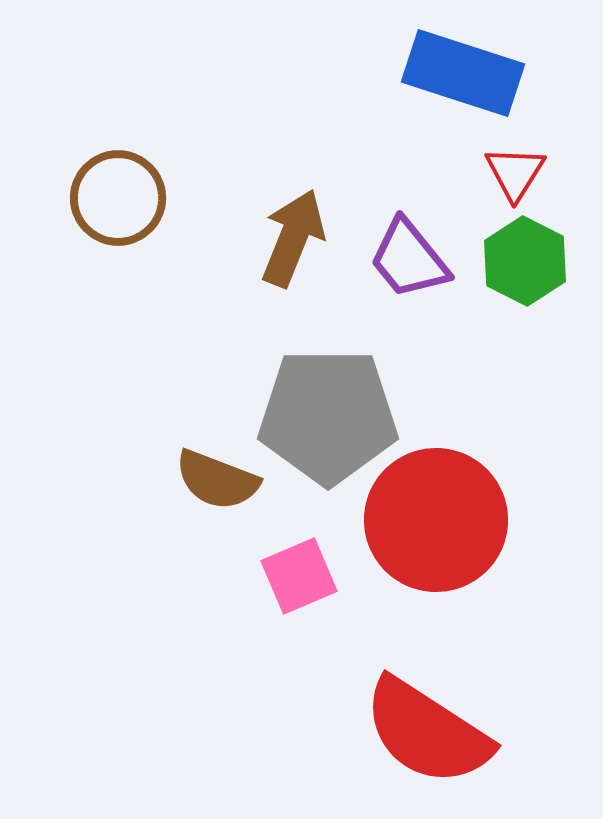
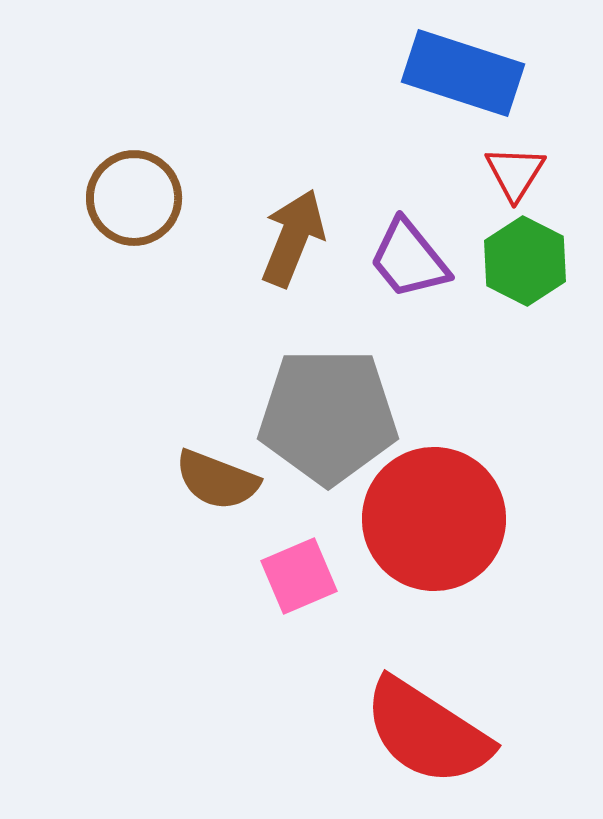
brown circle: moved 16 px right
red circle: moved 2 px left, 1 px up
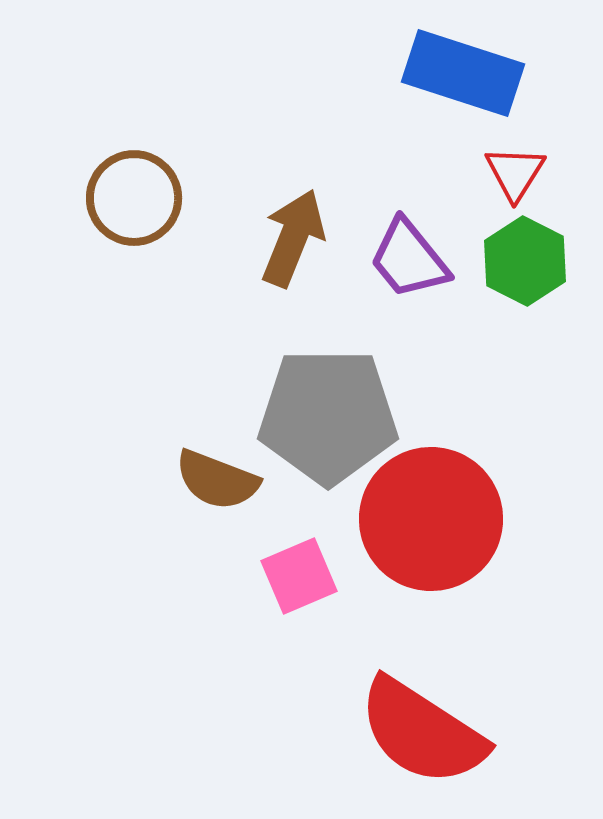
red circle: moved 3 px left
red semicircle: moved 5 px left
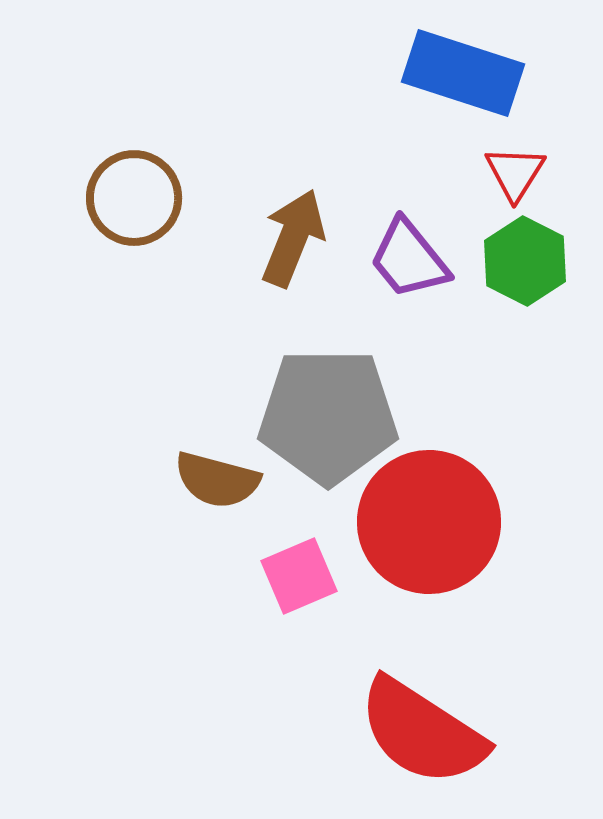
brown semicircle: rotated 6 degrees counterclockwise
red circle: moved 2 px left, 3 px down
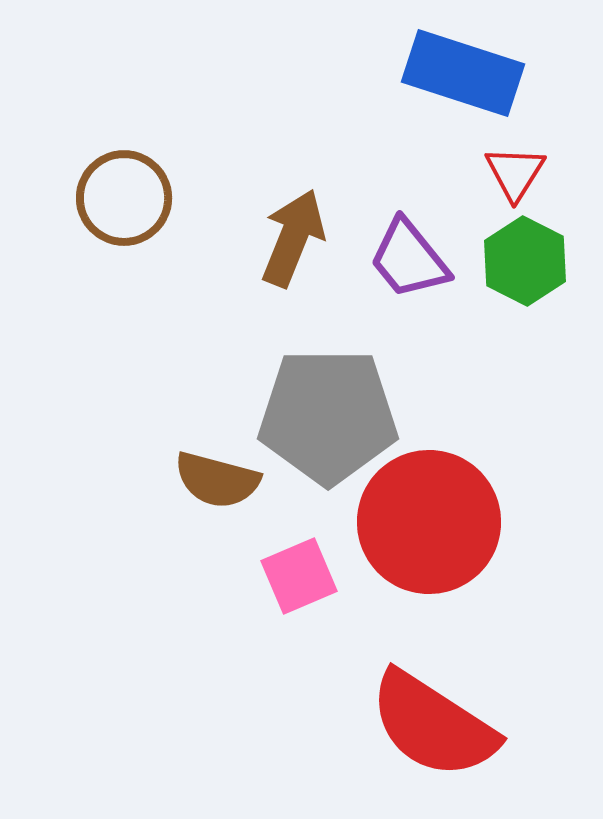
brown circle: moved 10 px left
red semicircle: moved 11 px right, 7 px up
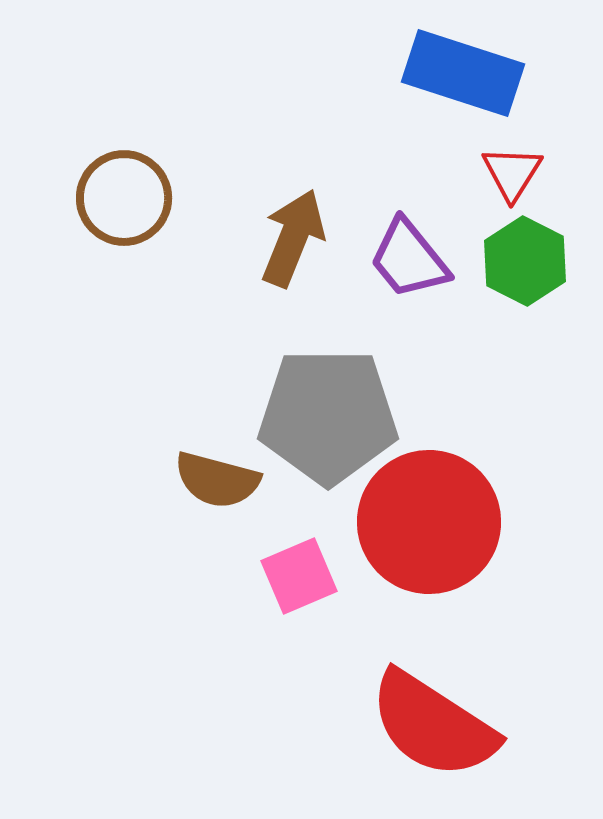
red triangle: moved 3 px left
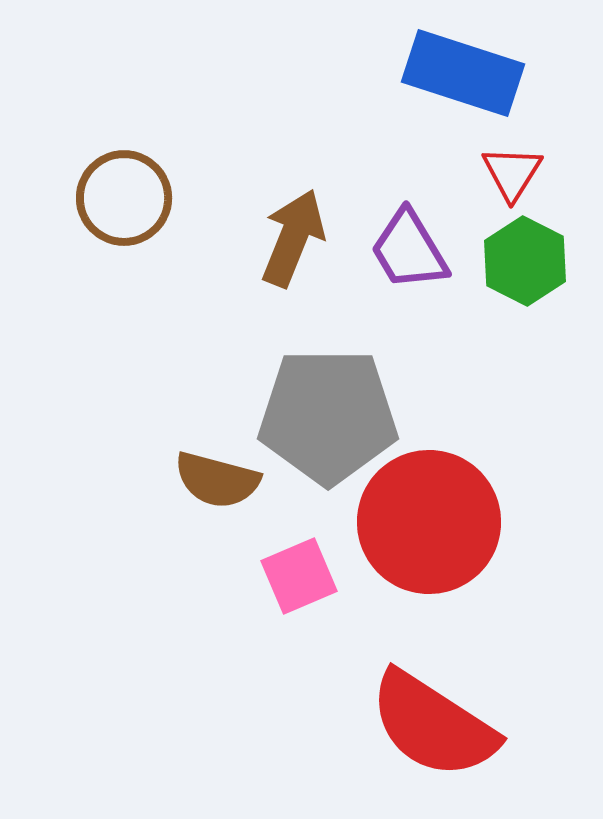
purple trapezoid: moved 9 px up; rotated 8 degrees clockwise
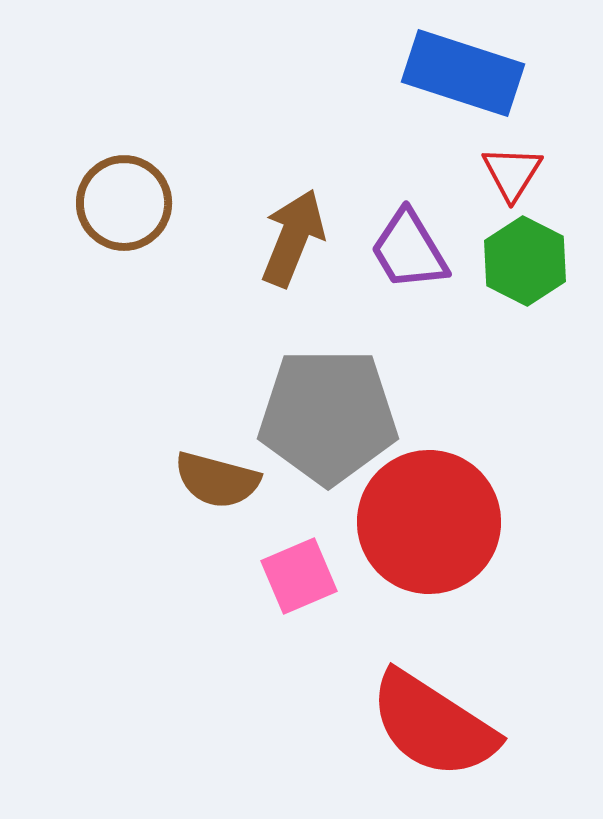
brown circle: moved 5 px down
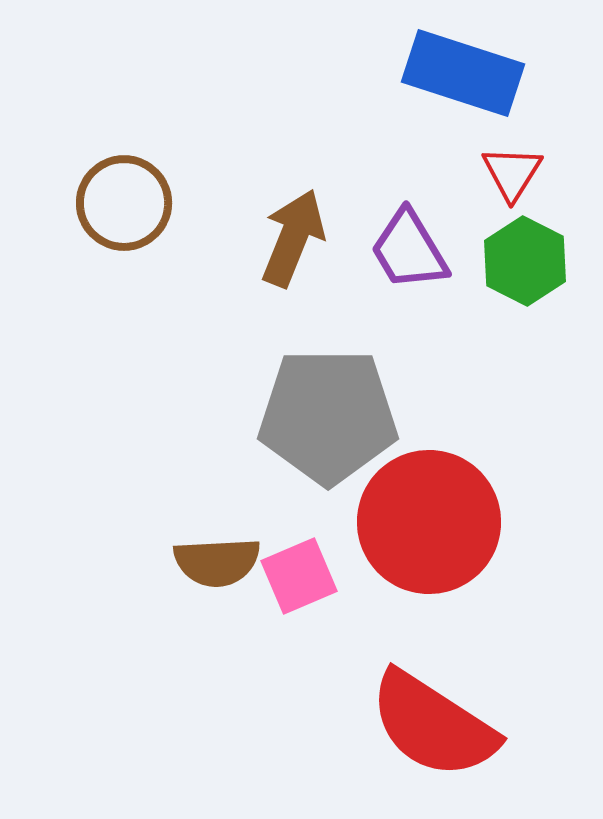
brown semicircle: moved 82 px down; rotated 18 degrees counterclockwise
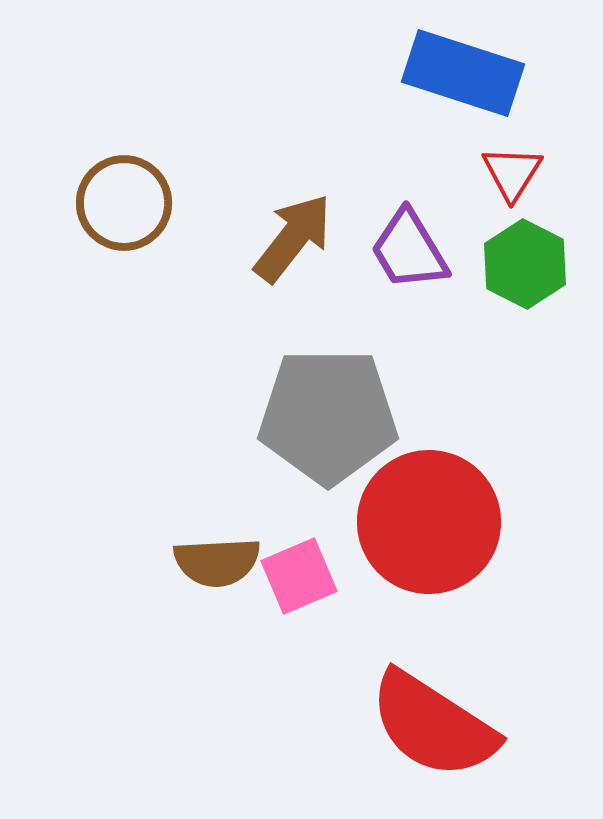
brown arrow: rotated 16 degrees clockwise
green hexagon: moved 3 px down
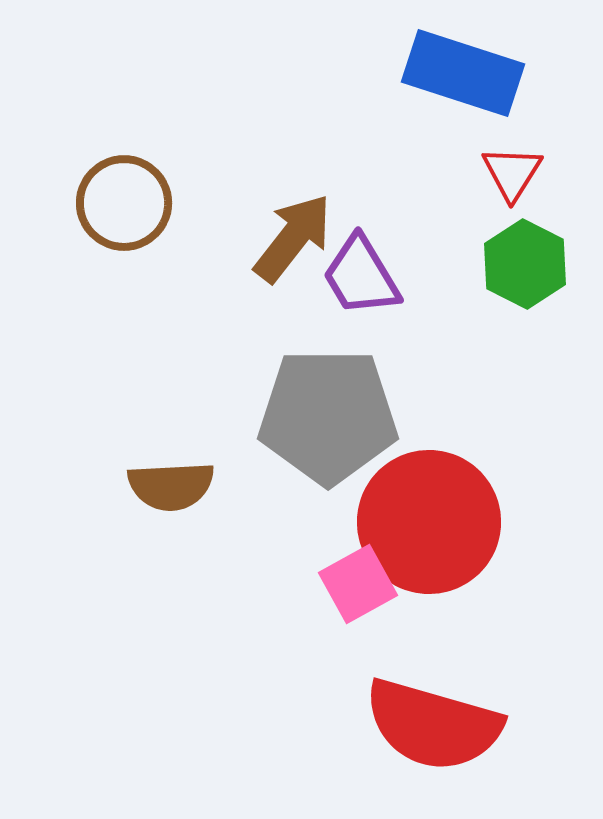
purple trapezoid: moved 48 px left, 26 px down
brown semicircle: moved 46 px left, 76 px up
pink square: moved 59 px right, 8 px down; rotated 6 degrees counterclockwise
red semicircle: rotated 17 degrees counterclockwise
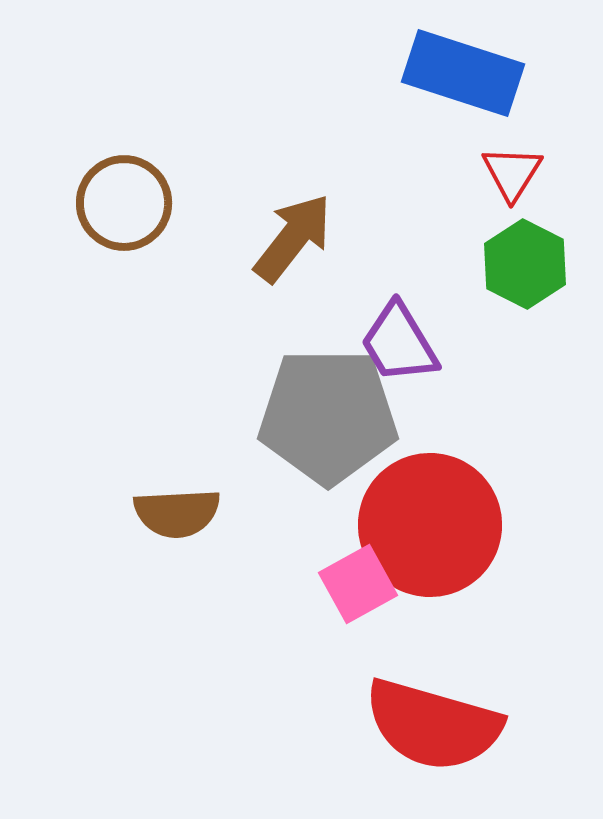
purple trapezoid: moved 38 px right, 67 px down
brown semicircle: moved 6 px right, 27 px down
red circle: moved 1 px right, 3 px down
